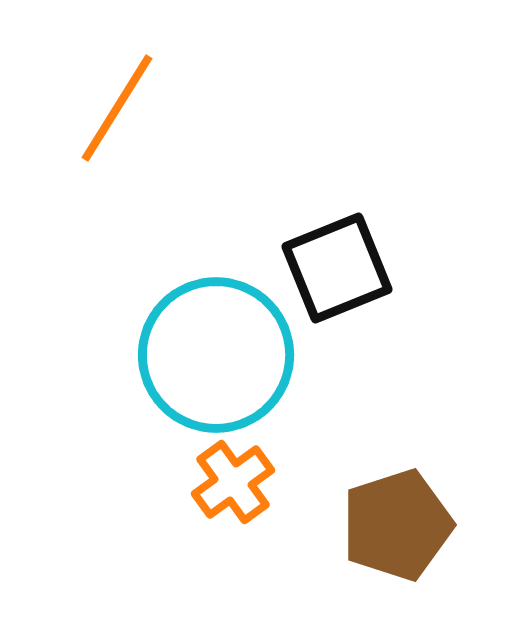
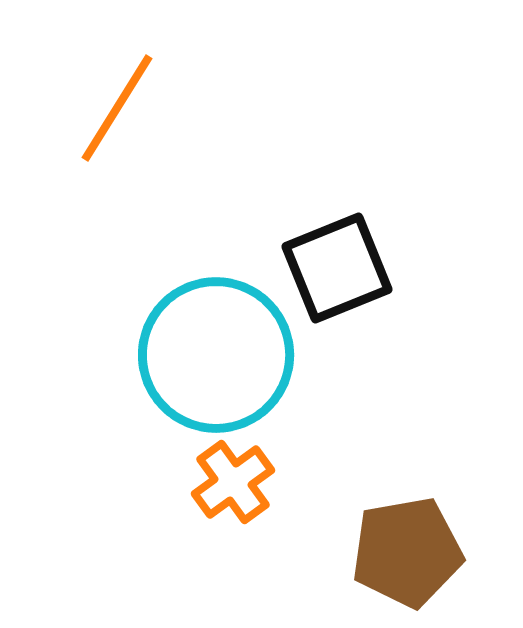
brown pentagon: moved 10 px right, 27 px down; rotated 8 degrees clockwise
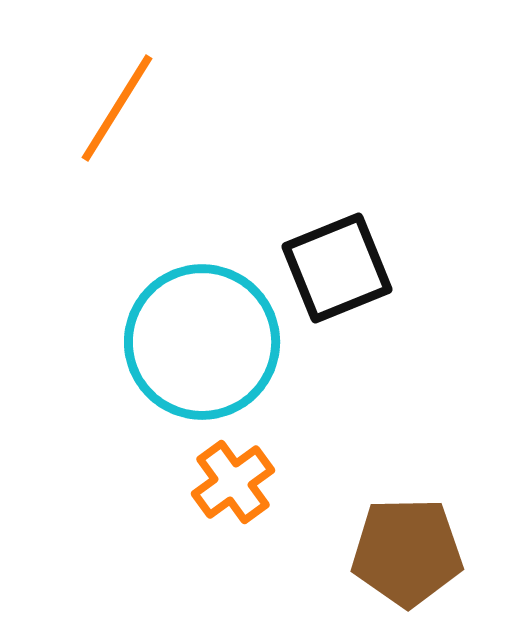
cyan circle: moved 14 px left, 13 px up
brown pentagon: rotated 9 degrees clockwise
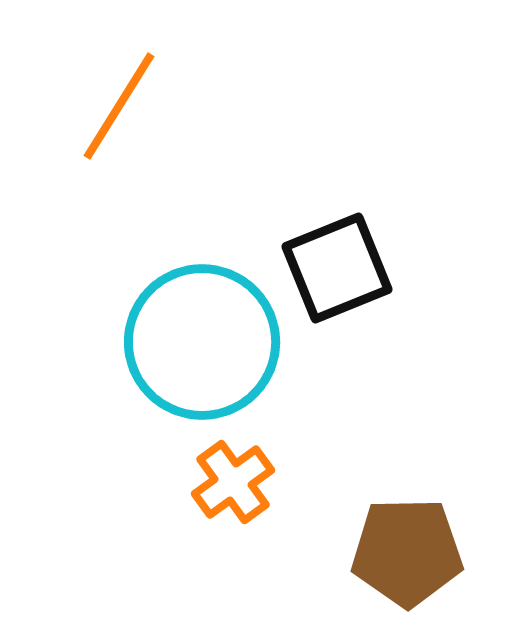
orange line: moved 2 px right, 2 px up
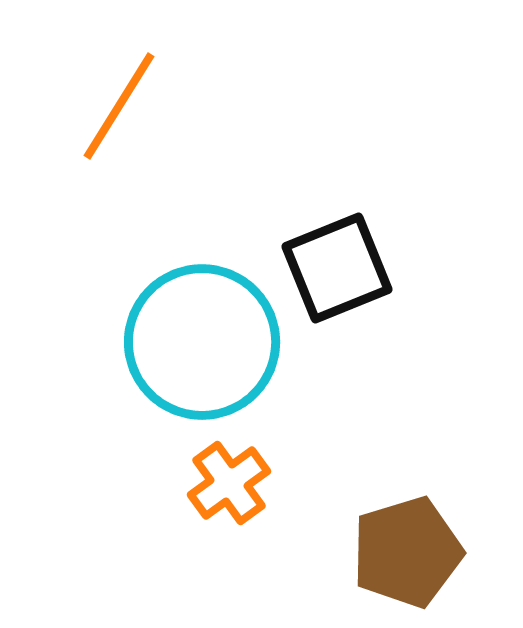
orange cross: moved 4 px left, 1 px down
brown pentagon: rotated 16 degrees counterclockwise
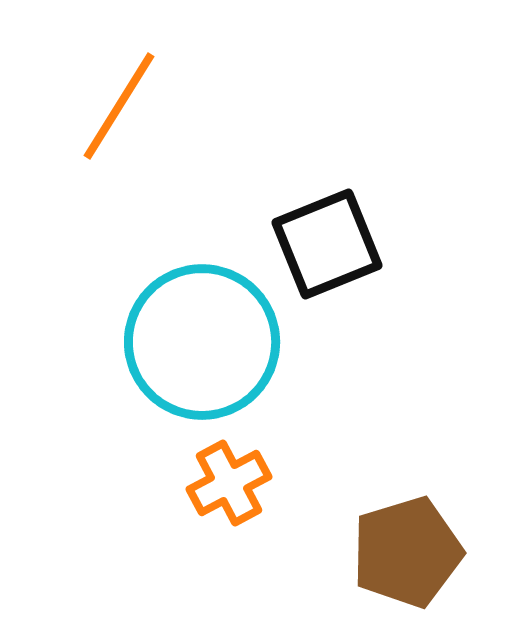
black square: moved 10 px left, 24 px up
orange cross: rotated 8 degrees clockwise
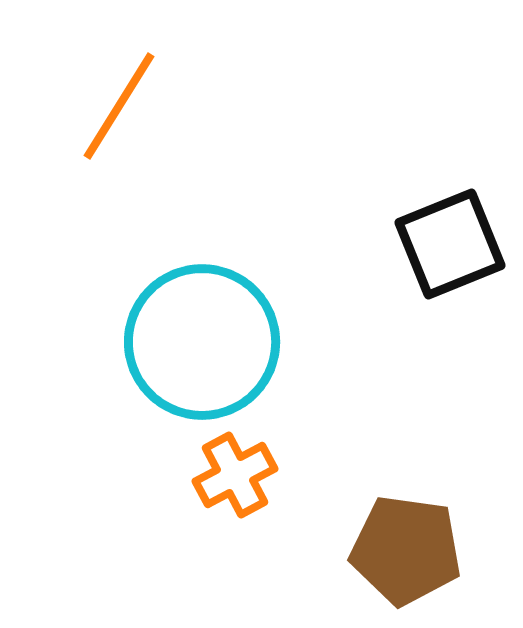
black square: moved 123 px right
orange cross: moved 6 px right, 8 px up
brown pentagon: moved 1 px left, 2 px up; rotated 25 degrees clockwise
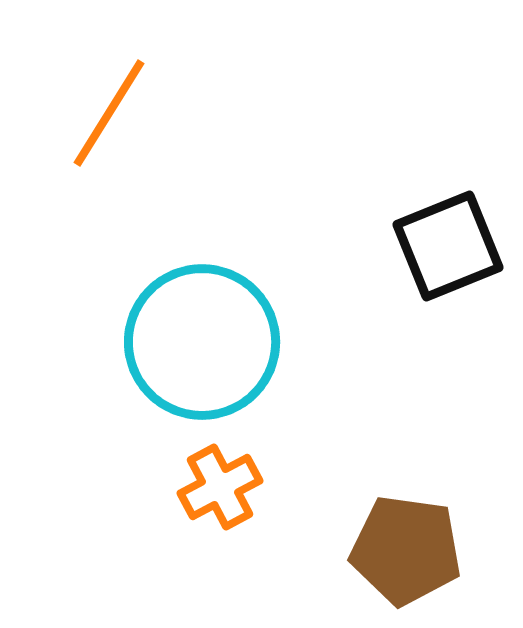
orange line: moved 10 px left, 7 px down
black square: moved 2 px left, 2 px down
orange cross: moved 15 px left, 12 px down
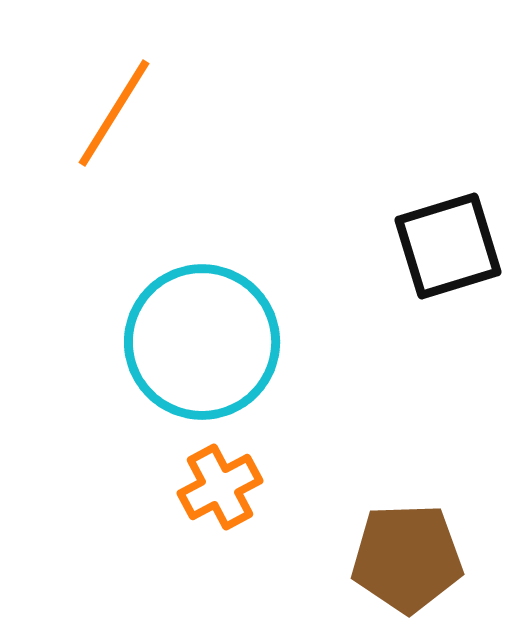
orange line: moved 5 px right
black square: rotated 5 degrees clockwise
brown pentagon: moved 1 px right, 8 px down; rotated 10 degrees counterclockwise
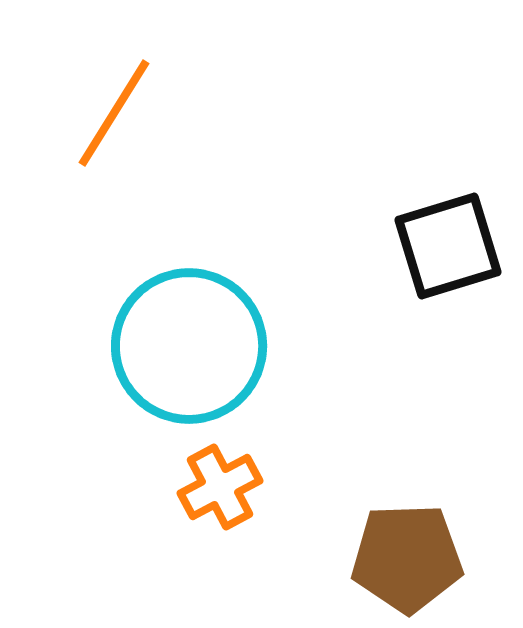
cyan circle: moved 13 px left, 4 px down
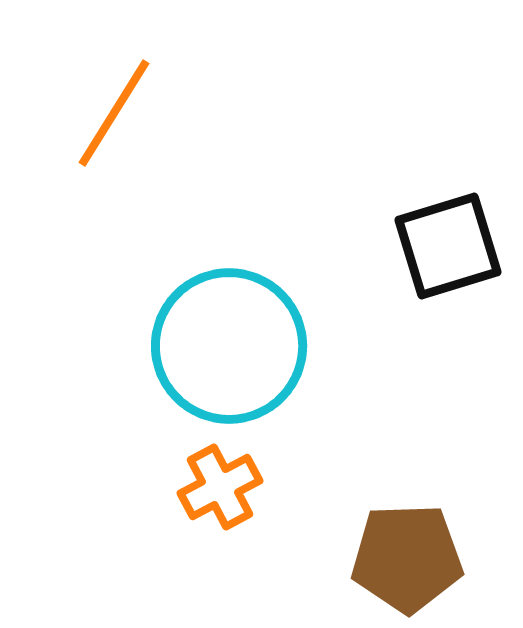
cyan circle: moved 40 px right
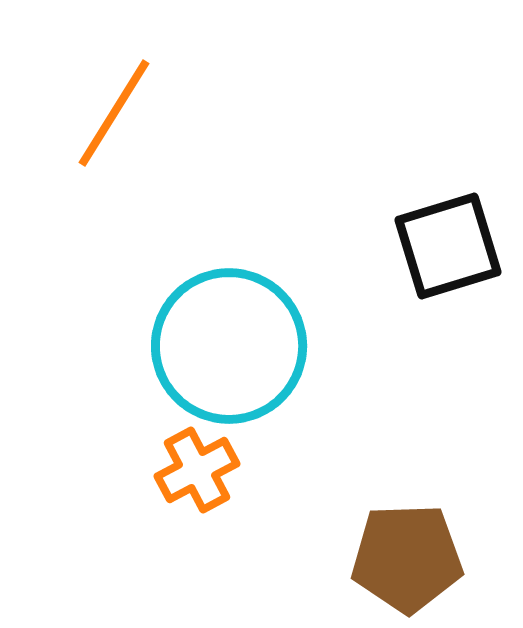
orange cross: moved 23 px left, 17 px up
